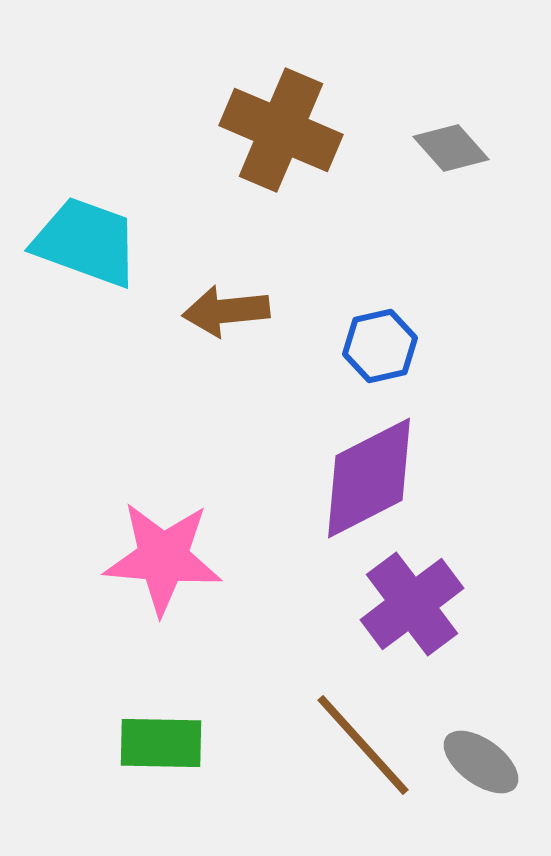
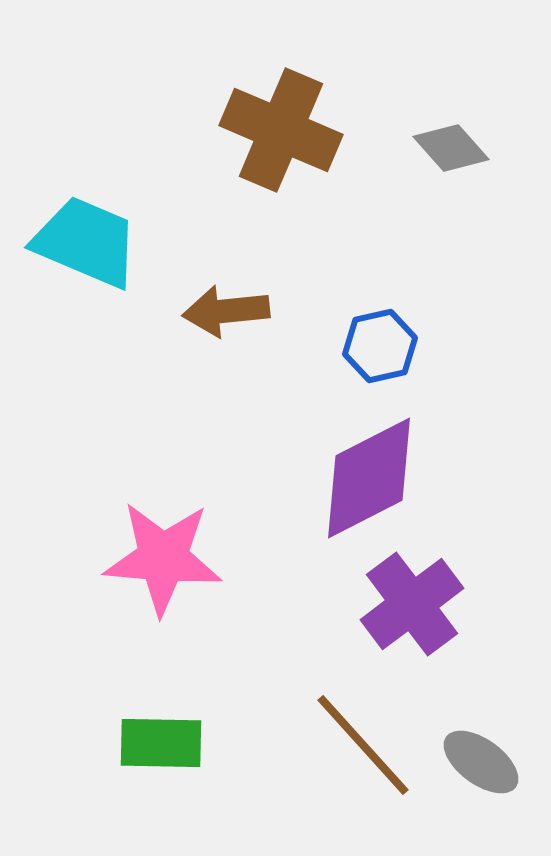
cyan trapezoid: rotated 3 degrees clockwise
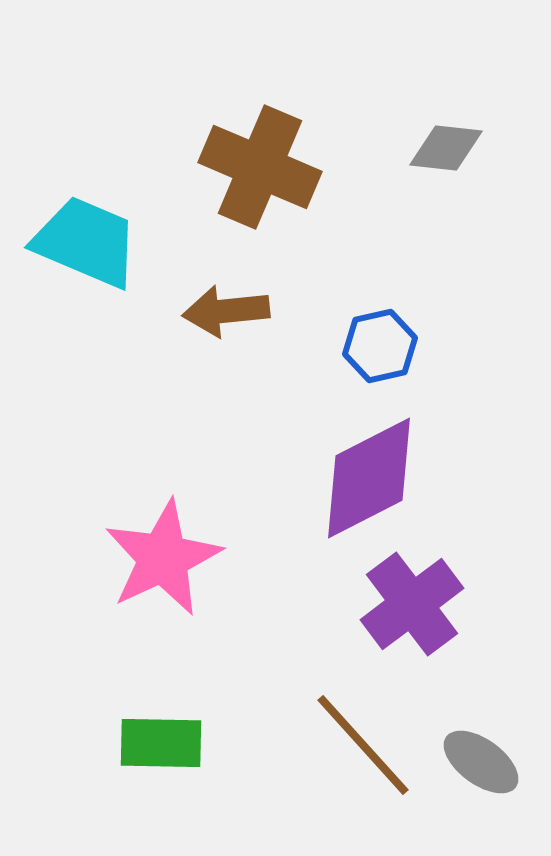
brown cross: moved 21 px left, 37 px down
gray diamond: moved 5 px left; rotated 42 degrees counterclockwise
pink star: rotated 30 degrees counterclockwise
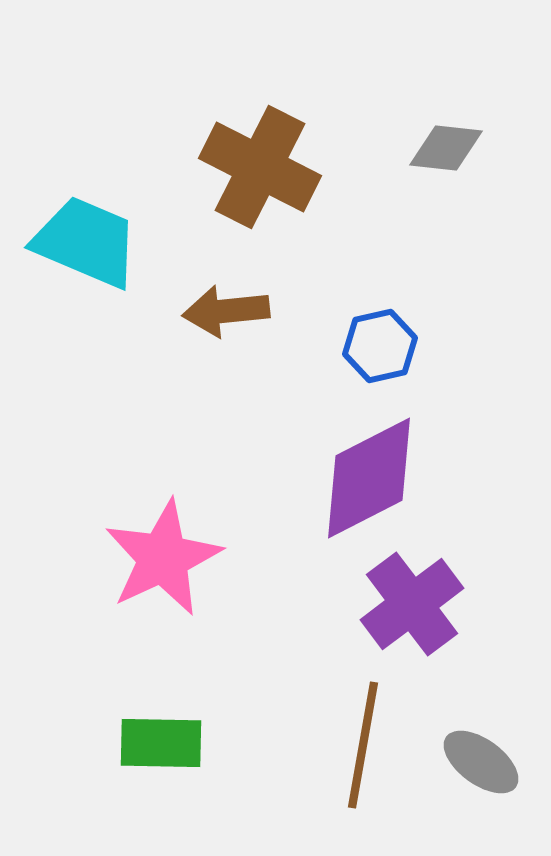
brown cross: rotated 4 degrees clockwise
brown line: rotated 52 degrees clockwise
